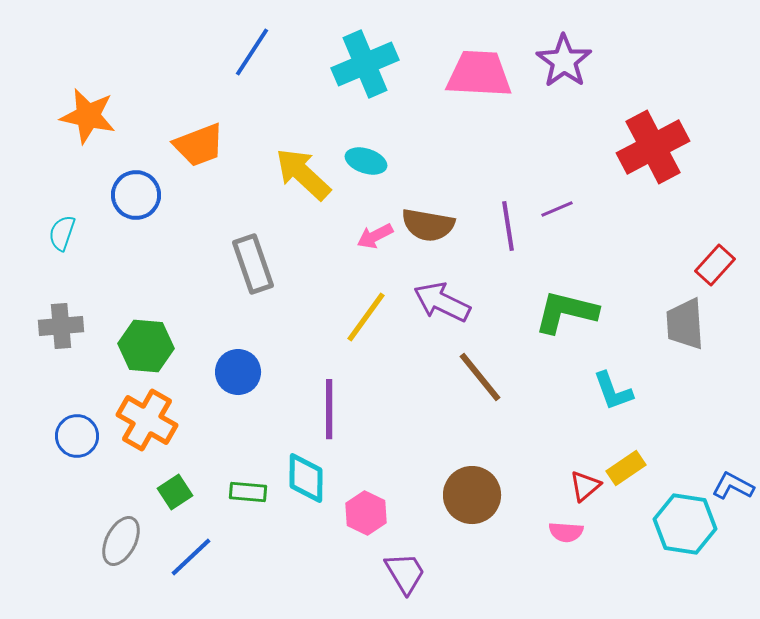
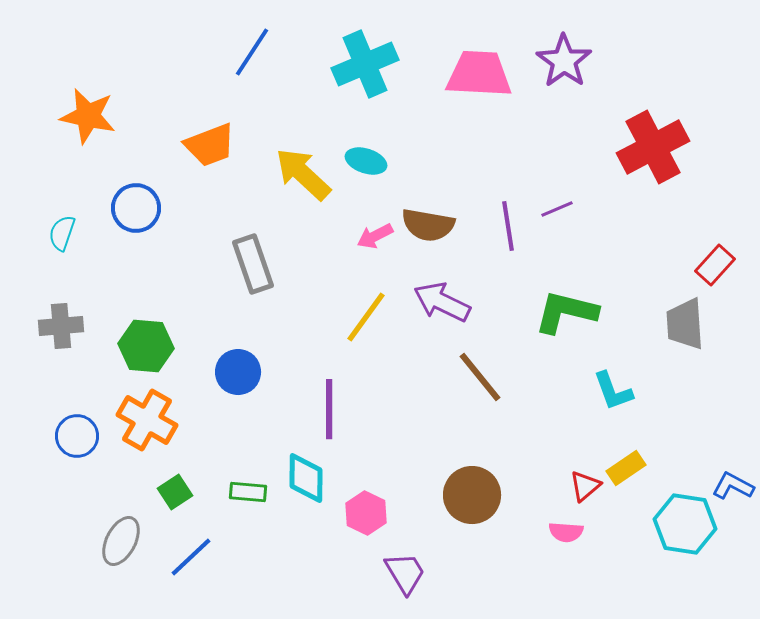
orange trapezoid at (199, 145): moved 11 px right
blue circle at (136, 195): moved 13 px down
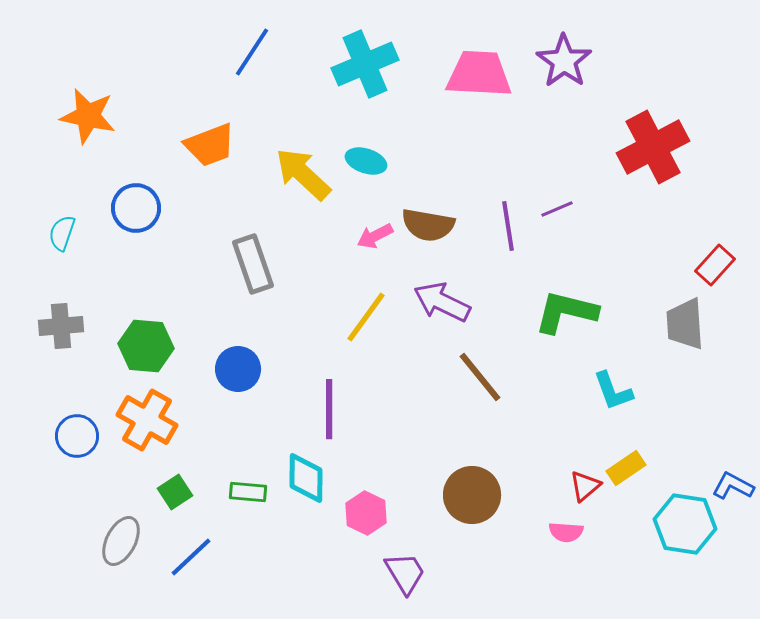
blue circle at (238, 372): moved 3 px up
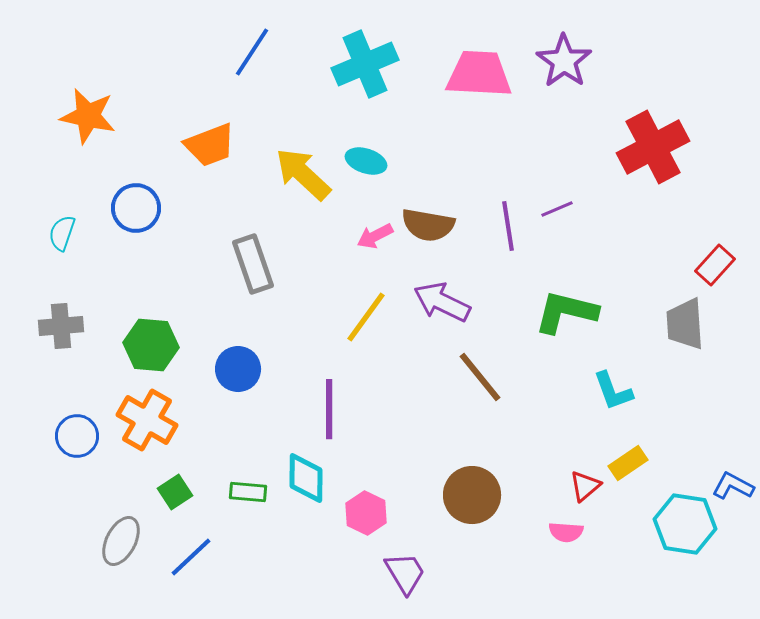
green hexagon at (146, 346): moved 5 px right, 1 px up
yellow rectangle at (626, 468): moved 2 px right, 5 px up
